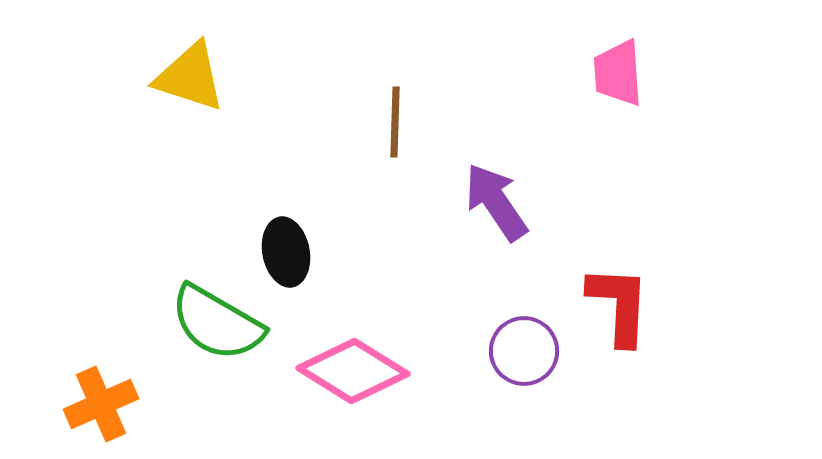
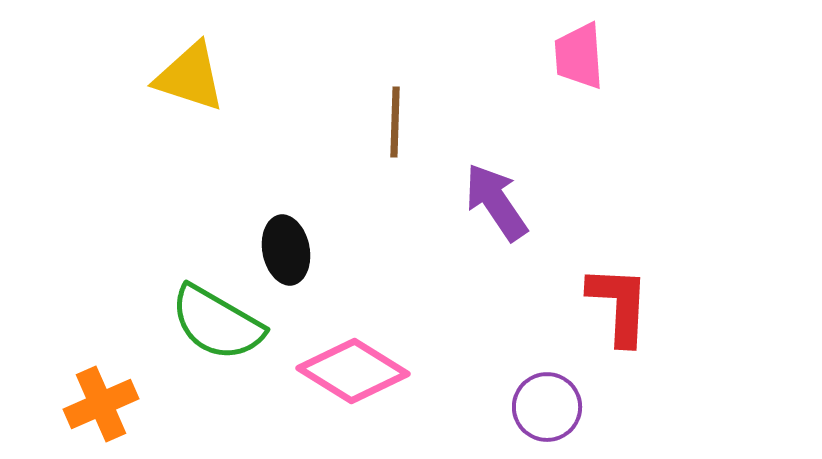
pink trapezoid: moved 39 px left, 17 px up
black ellipse: moved 2 px up
purple circle: moved 23 px right, 56 px down
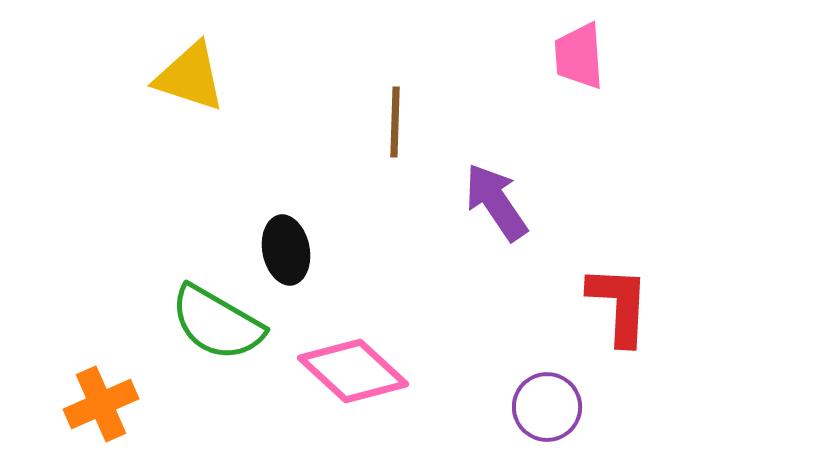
pink diamond: rotated 11 degrees clockwise
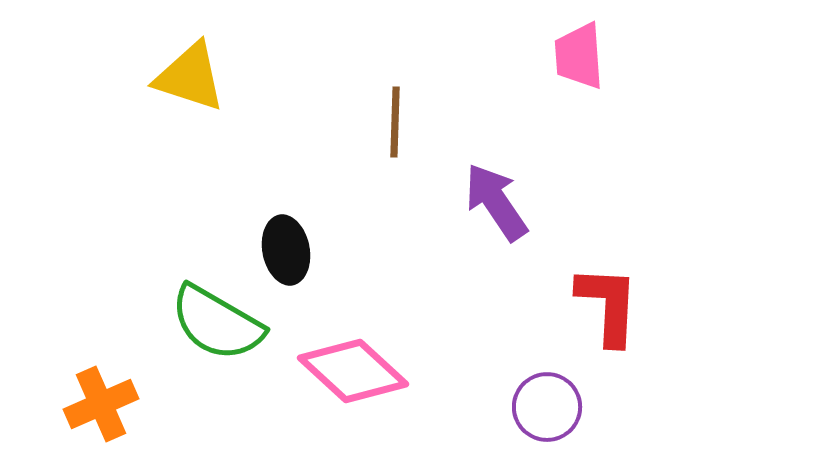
red L-shape: moved 11 px left
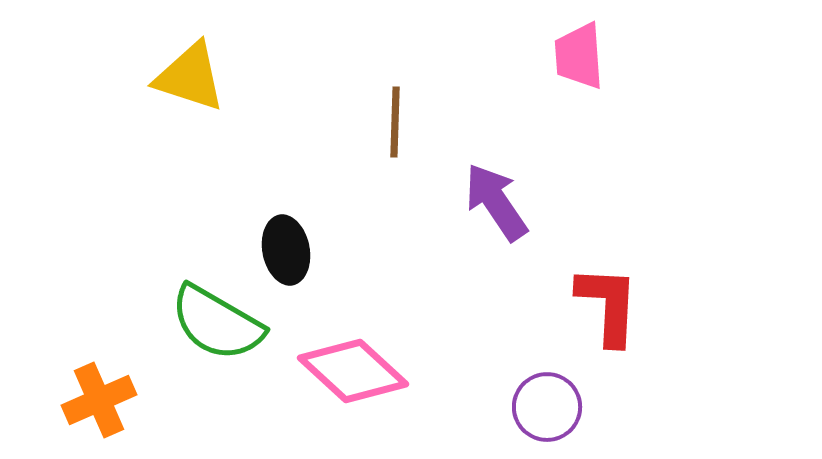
orange cross: moved 2 px left, 4 px up
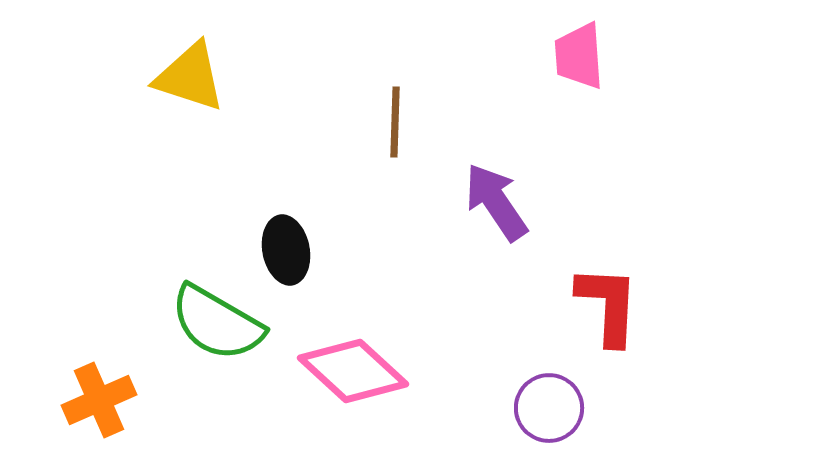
purple circle: moved 2 px right, 1 px down
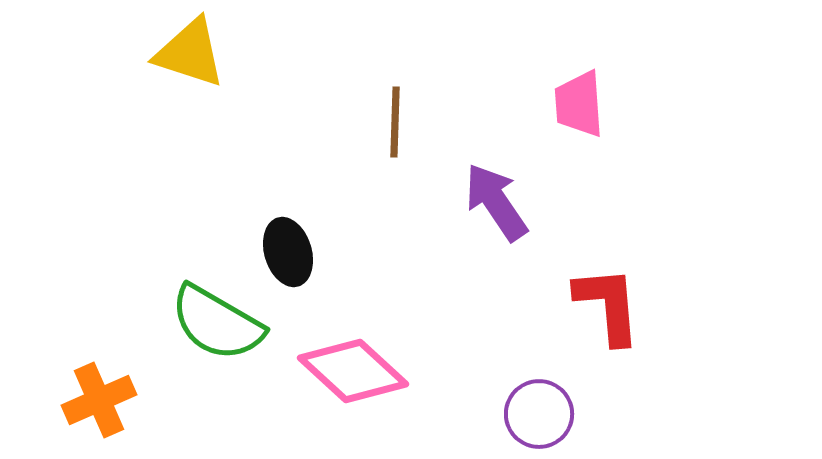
pink trapezoid: moved 48 px down
yellow triangle: moved 24 px up
black ellipse: moved 2 px right, 2 px down; rotated 6 degrees counterclockwise
red L-shape: rotated 8 degrees counterclockwise
purple circle: moved 10 px left, 6 px down
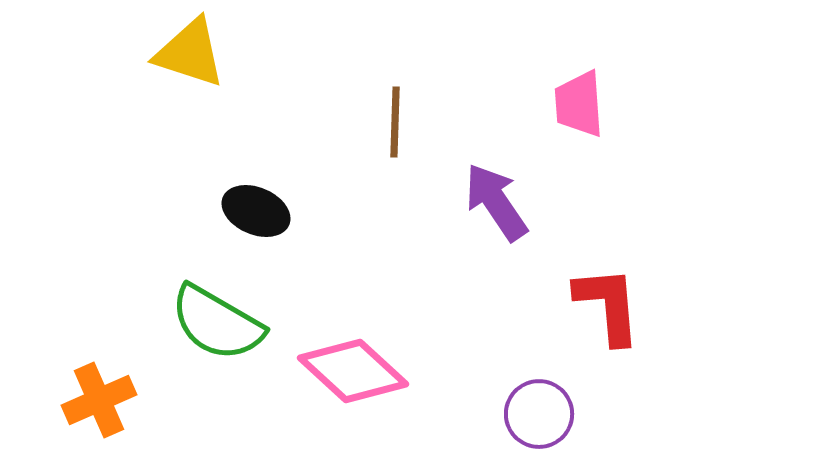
black ellipse: moved 32 px left, 41 px up; rotated 50 degrees counterclockwise
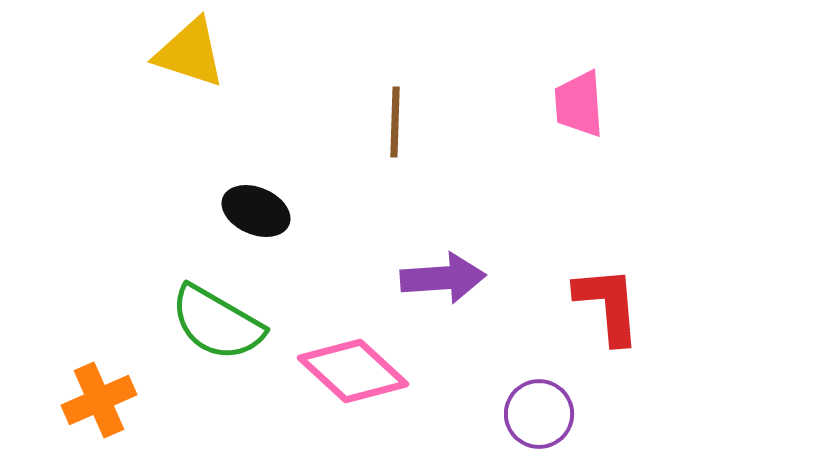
purple arrow: moved 53 px left, 76 px down; rotated 120 degrees clockwise
